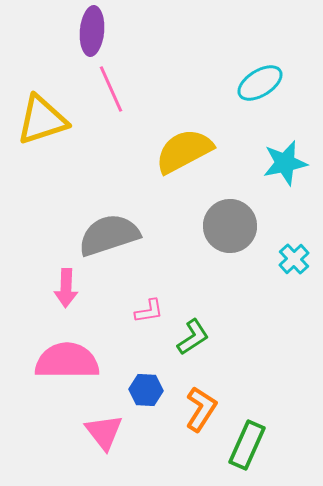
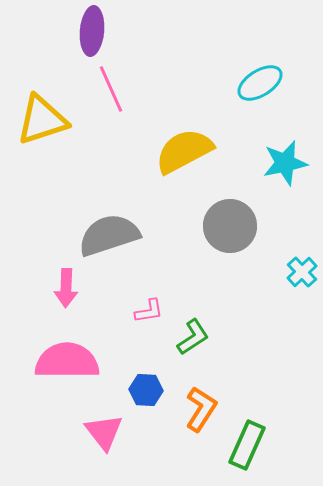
cyan cross: moved 8 px right, 13 px down
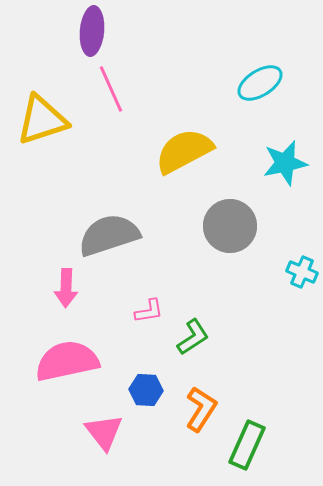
cyan cross: rotated 24 degrees counterclockwise
pink semicircle: rotated 12 degrees counterclockwise
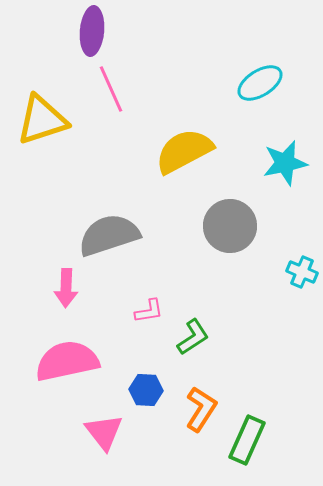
green rectangle: moved 5 px up
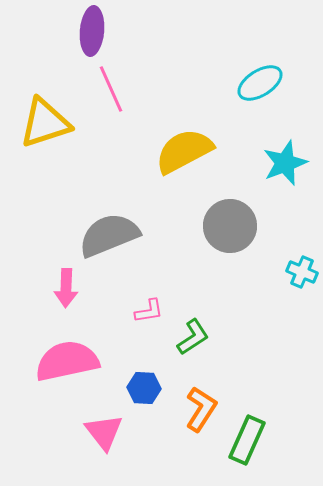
yellow triangle: moved 3 px right, 3 px down
cyan star: rotated 9 degrees counterclockwise
gray semicircle: rotated 4 degrees counterclockwise
blue hexagon: moved 2 px left, 2 px up
